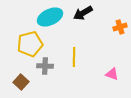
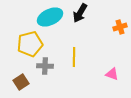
black arrow: moved 3 px left; rotated 30 degrees counterclockwise
brown square: rotated 14 degrees clockwise
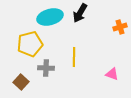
cyan ellipse: rotated 10 degrees clockwise
gray cross: moved 1 px right, 2 px down
brown square: rotated 14 degrees counterclockwise
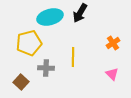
orange cross: moved 7 px left, 16 px down; rotated 16 degrees counterclockwise
yellow pentagon: moved 1 px left, 1 px up
yellow line: moved 1 px left
pink triangle: rotated 24 degrees clockwise
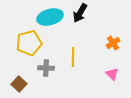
brown square: moved 2 px left, 2 px down
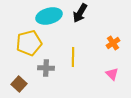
cyan ellipse: moved 1 px left, 1 px up
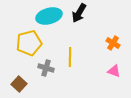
black arrow: moved 1 px left
orange cross: rotated 24 degrees counterclockwise
yellow line: moved 3 px left
gray cross: rotated 14 degrees clockwise
pink triangle: moved 2 px right, 3 px up; rotated 24 degrees counterclockwise
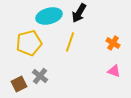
yellow line: moved 15 px up; rotated 18 degrees clockwise
gray cross: moved 6 px left, 8 px down; rotated 21 degrees clockwise
brown square: rotated 21 degrees clockwise
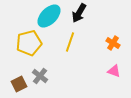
cyan ellipse: rotated 30 degrees counterclockwise
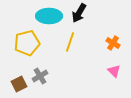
cyan ellipse: rotated 45 degrees clockwise
yellow pentagon: moved 2 px left
pink triangle: rotated 24 degrees clockwise
gray cross: rotated 21 degrees clockwise
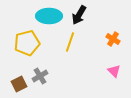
black arrow: moved 2 px down
orange cross: moved 4 px up
